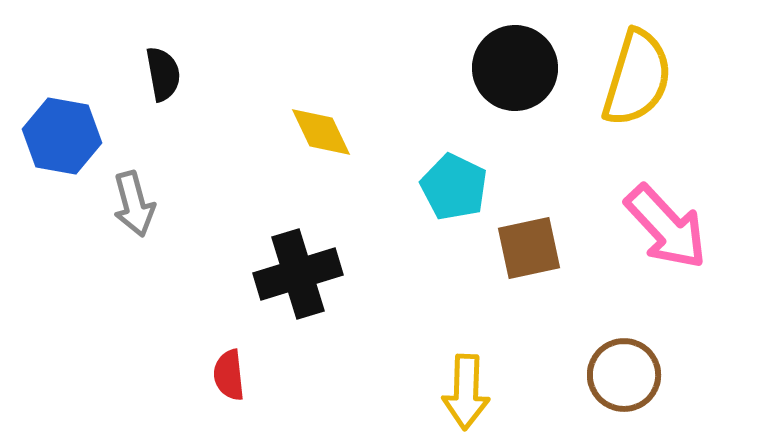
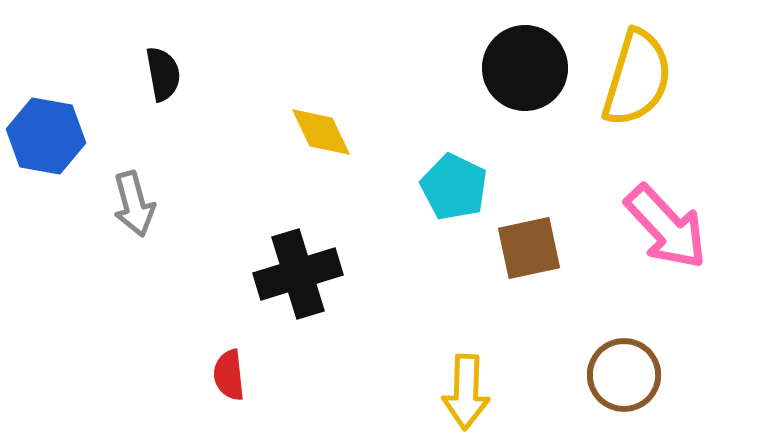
black circle: moved 10 px right
blue hexagon: moved 16 px left
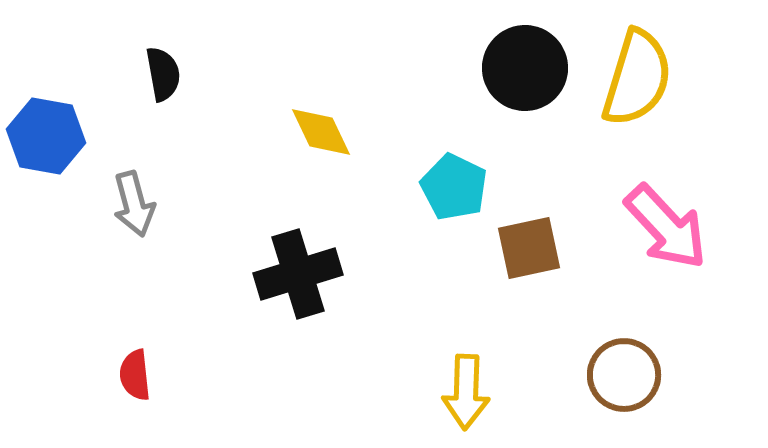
red semicircle: moved 94 px left
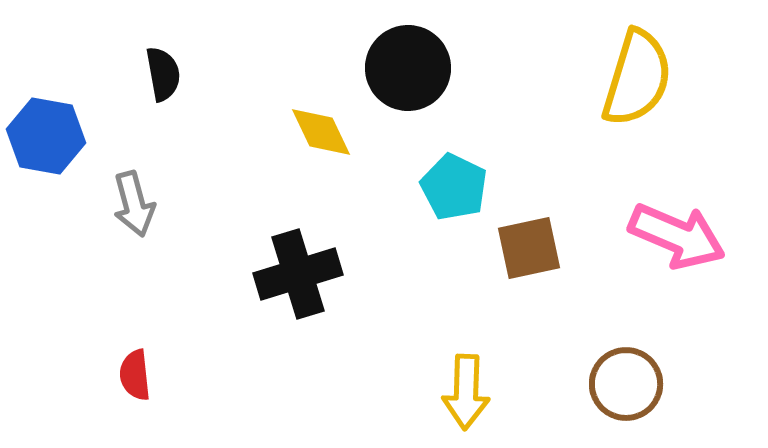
black circle: moved 117 px left
pink arrow: moved 11 px right, 9 px down; rotated 24 degrees counterclockwise
brown circle: moved 2 px right, 9 px down
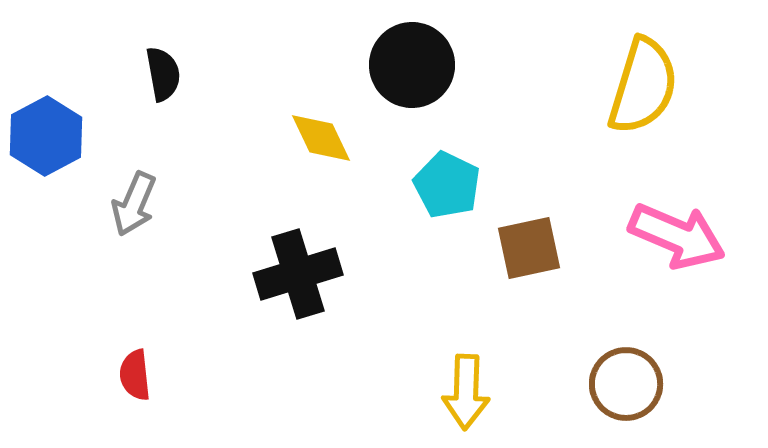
black circle: moved 4 px right, 3 px up
yellow semicircle: moved 6 px right, 8 px down
yellow diamond: moved 6 px down
blue hexagon: rotated 22 degrees clockwise
cyan pentagon: moved 7 px left, 2 px up
gray arrow: rotated 38 degrees clockwise
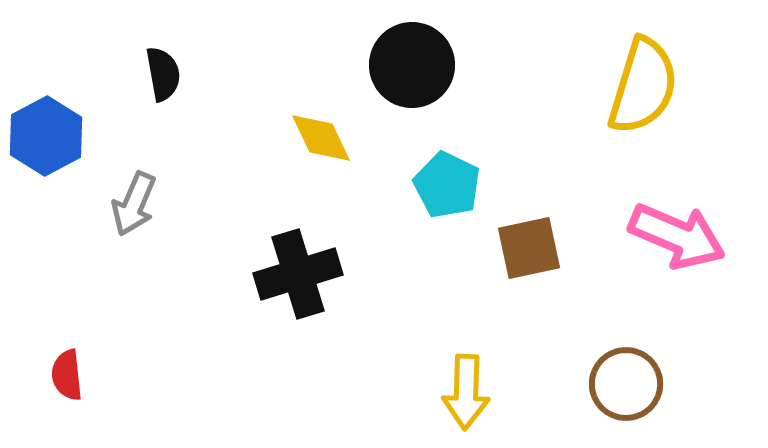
red semicircle: moved 68 px left
